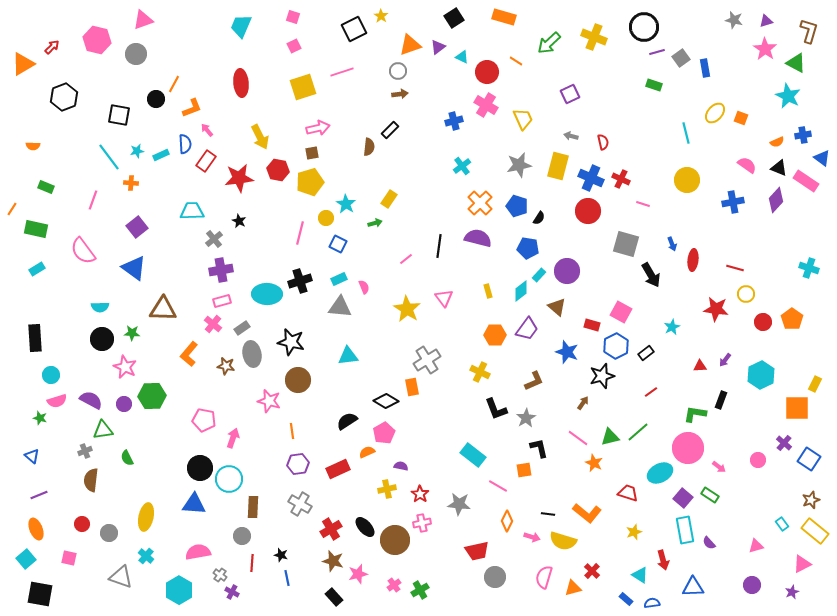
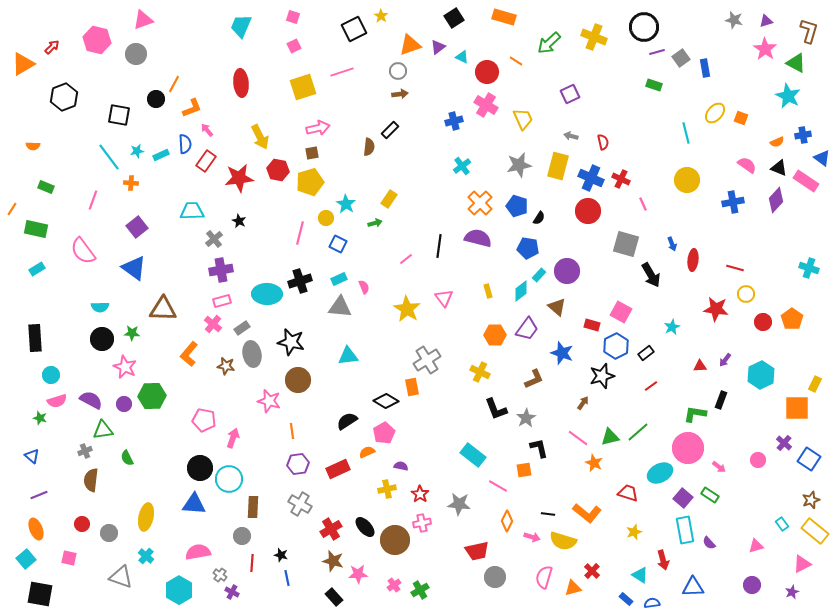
pink line at (643, 204): rotated 48 degrees clockwise
blue star at (567, 352): moved 5 px left, 1 px down
brown L-shape at (534, 381): moved 2 px up
red line at (651, 392): moved 6 px up
pink star at (358, 574): rotated 12 degrees clockwise
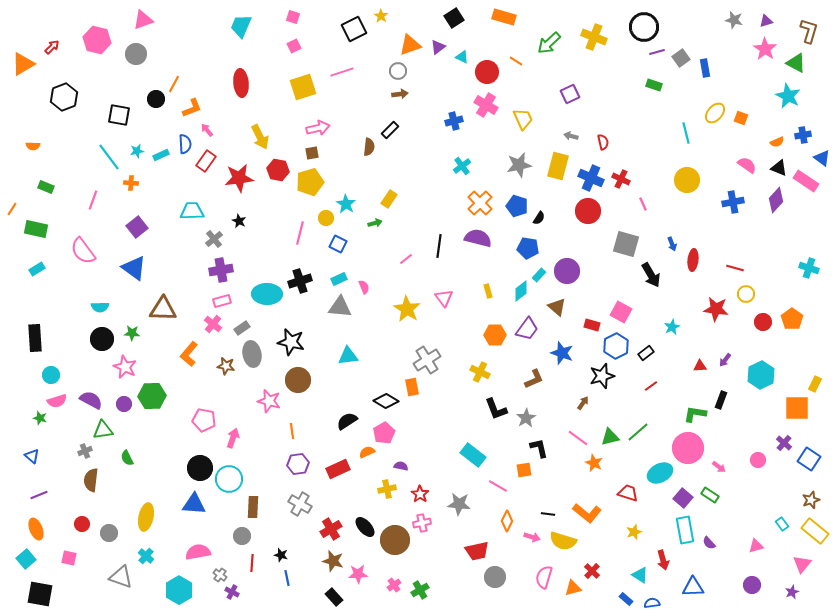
pink triangle at (802, 564): rotated 24 degrees counterclockwise
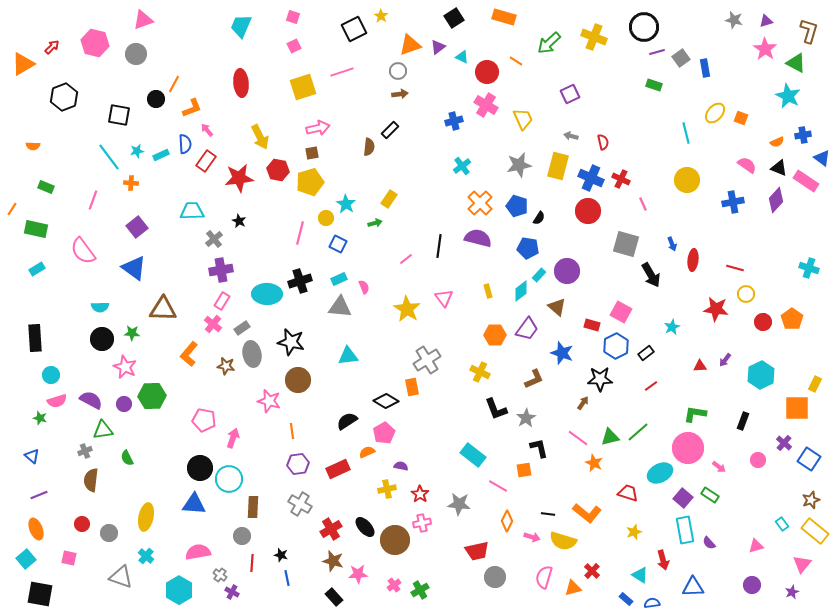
pink hexagon at (97, 40): moved 2 px left, 3 px down
pink rectangle at (222, 301): rotated 42 degrees counterclockwise
black star at (602, 376): moved 2 px left, 3 px down; rotated 15 degrees clockwise
black rectangle at (721, 400): moved 22 px right, 21 px down
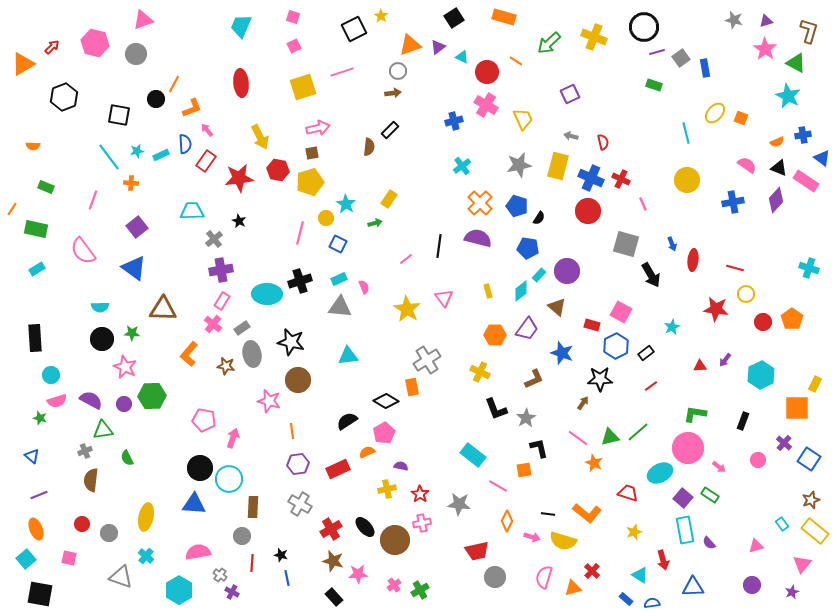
brown arrow at (400, 94): moved 7 px left, 1 px up
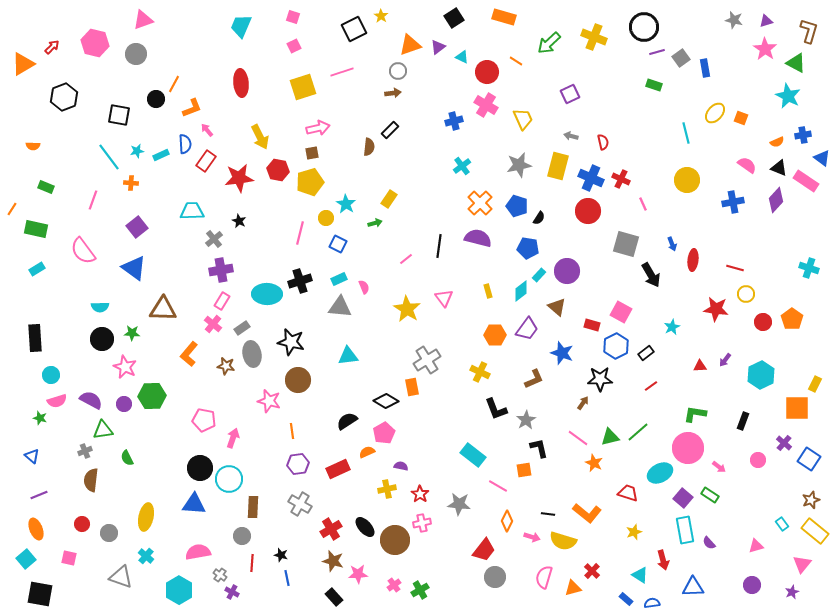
gray star at (526, 418): moved 2 px down
red trapezoid at (477, 551): moved 7 px right, 1 px up; rotated 40 degrees counterclockwise
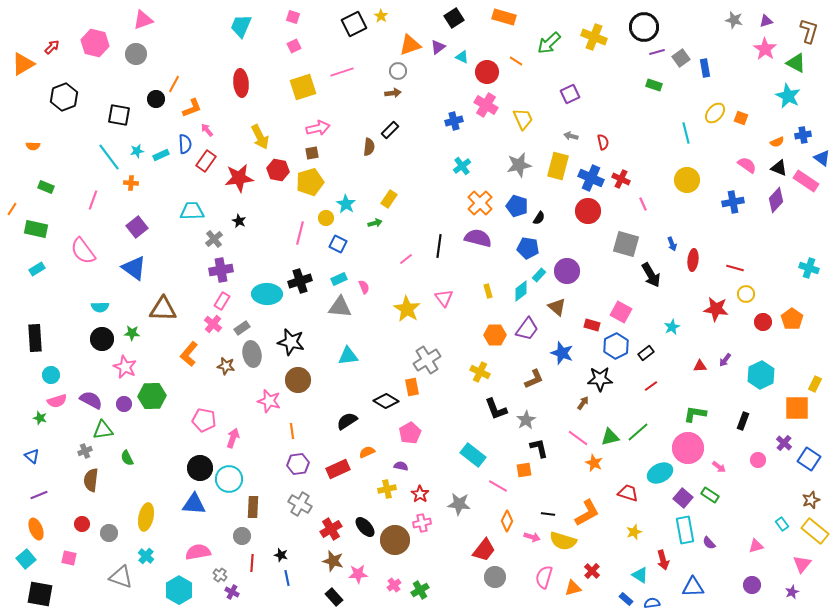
black square at (354, 29): moved 5 px up
pink pentagon at (384, 433): moved 26 px right
orange L-shape at (587, 513): rotated 68 degrees counterclockwise
